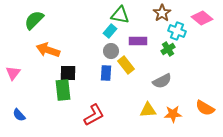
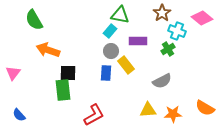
green semicircle: rotated 75 degrees counterclockwise
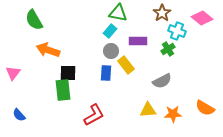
green triangle: moved 2 px left, 2 px up
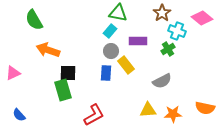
pink triangle: rotated 28 degrees clockwise
green rectangle: rotated 10 degrees counterclockwise
orange semicircle: rotated 18 degrees counterclockwise
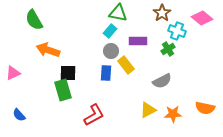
yellow triangle: rotated 24 degrees counterclockwise
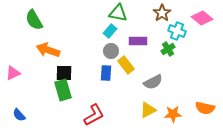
black square: moved 4 px left
gray semicircle: moved 9 px left, 1 px down
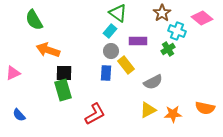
green triangle: rotated 24 degrees clockwise
red L-shape: moved 1 px right, 1 px up
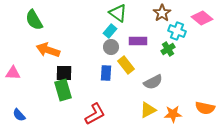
gray circle: moved 4 px up
pink triangle: rotated 28 degrees clockwise
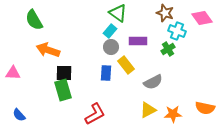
brown star: moved 3 px right; rotated 18 degrees counterclockwise
pink diamond: rotated 15 degrees clockwise
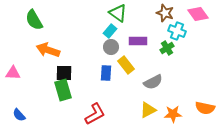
pink diamond: moved 4 px left, 4 px up
green cross: moved 1 px left, 1 px up
